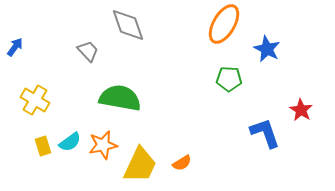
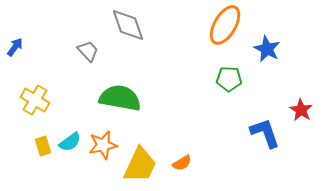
orange ellipse: moved 1 px right, 1 px down
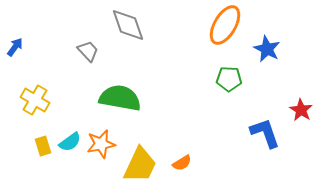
orange star: moved 2 px left, 1 px up
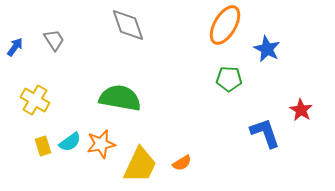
gray trapezoid: moved 34 px left, 11 px up; rotated 10 degrees clockwise
